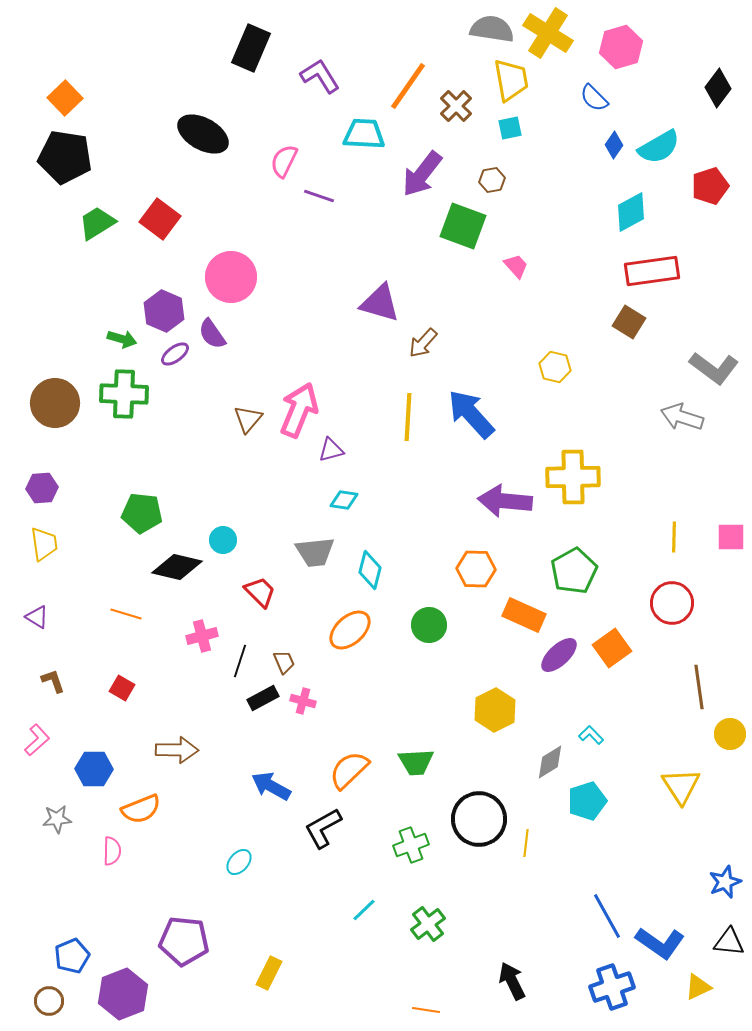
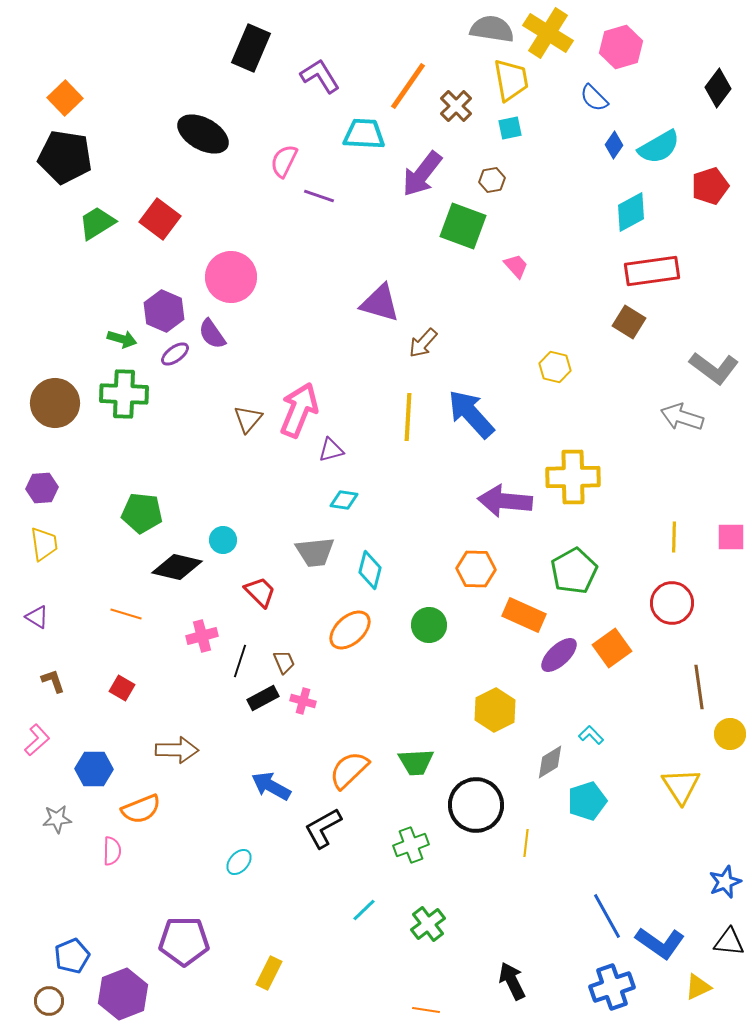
black circle at (479, 819): moved 3 px left, 14 px up
purple pentagon at (184, 941): rotated 6 degrees counterclockwise
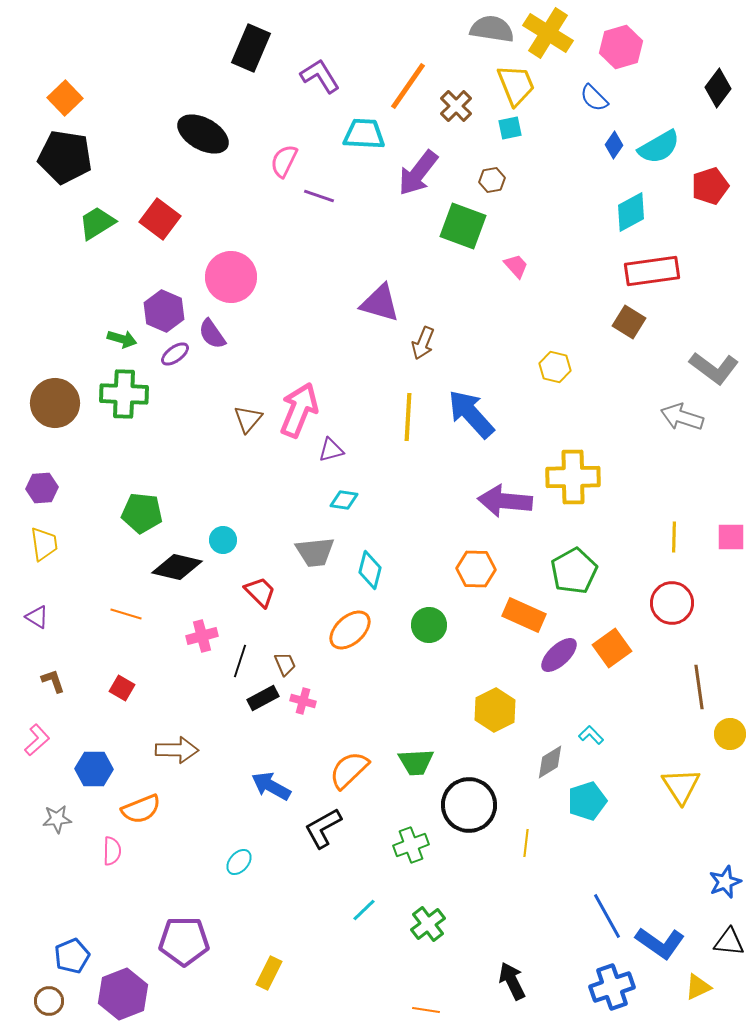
yellow trapezoid at (511, 80): moved 5 px right, 5 px down; rotated 12 degrees counterclockwise
purple arrow at (422, 174): moved 4 px left, 1 px up
brown arrow at (423, 343): rotated 20 degrees counterclockwise
brown trapezoid at (284, 662): moved 1 px right, 2 px down
black circle at (476, 805): moved 7 px left
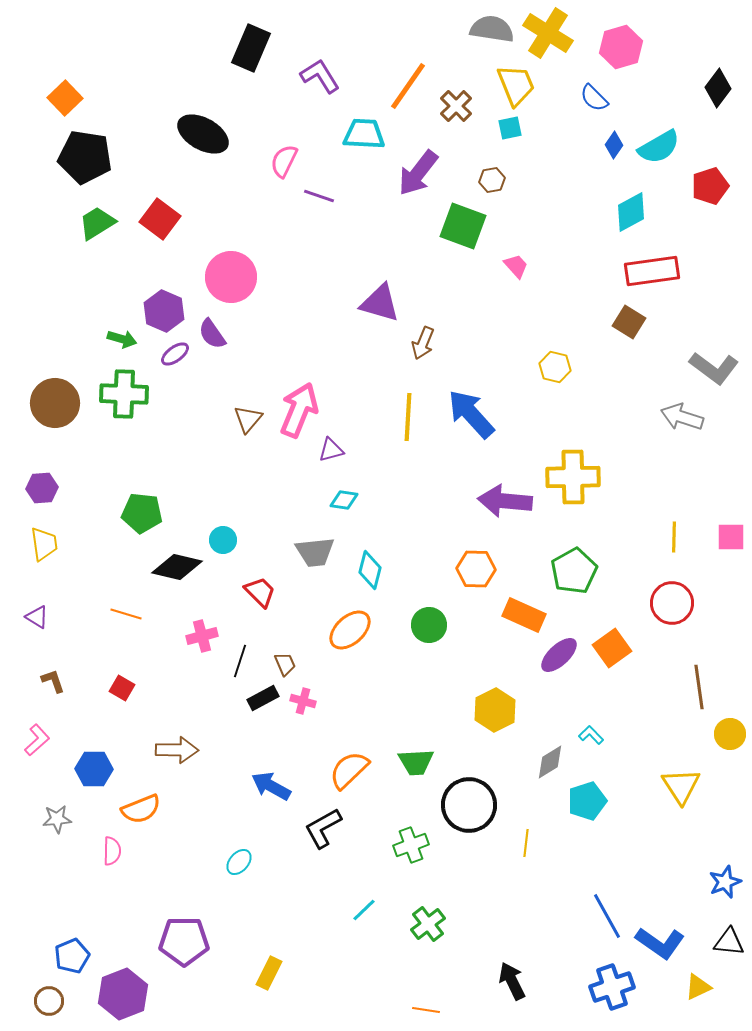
black pentagon at (65, 157): moved 20 px right
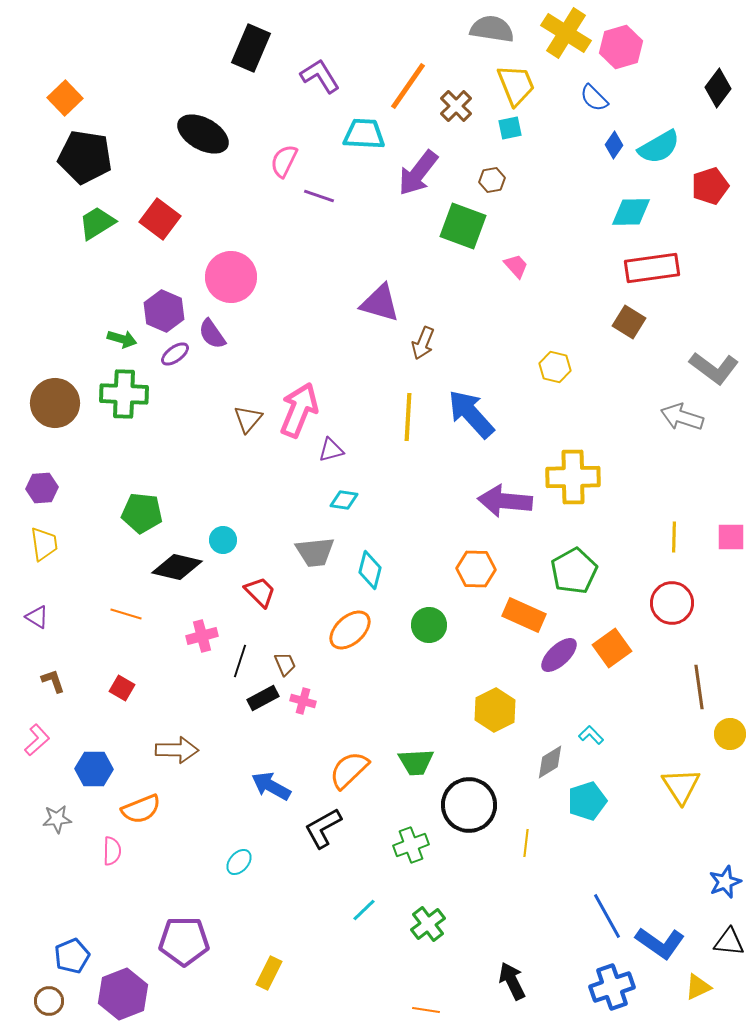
yellow cross at (548, 33): moved 18 px right
cyan diamond at (631, 212): rotated 27 degrees clockwise
red rectangle at (652, 271): moved 3 px up
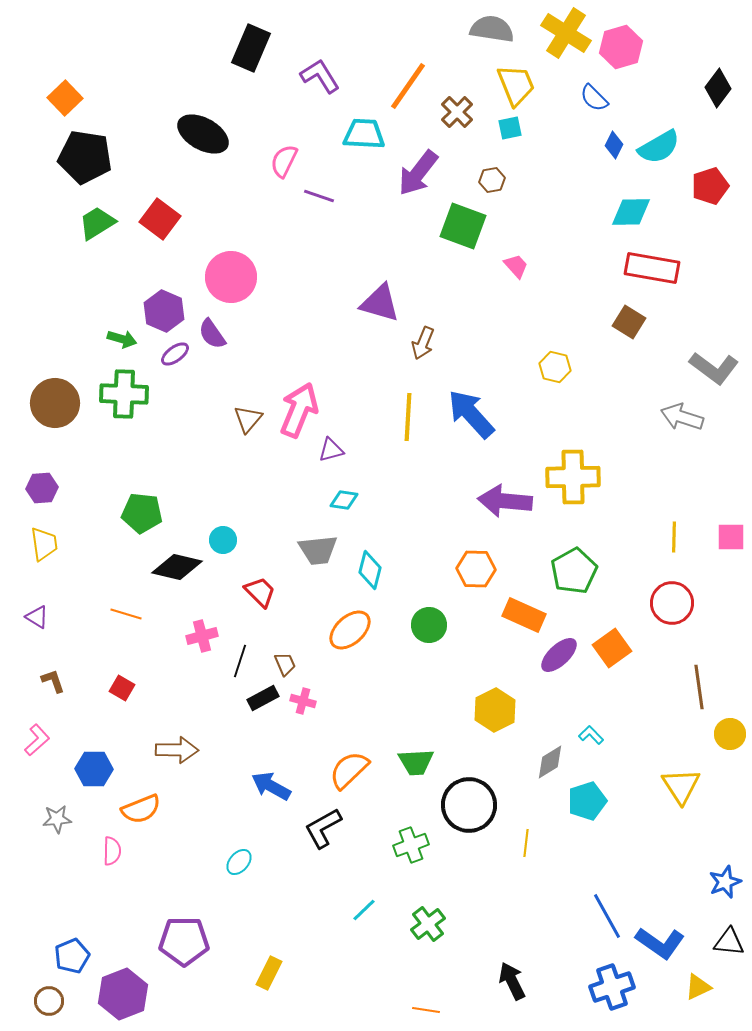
brown cross at (456, 106): moved 1 px right, 6 px down
blue diamond at (614, 145): rotated 8 degrees counterclockwise
red rectangle at (652, 268): rotated 18 degrees clockwise
gray trapezoid at (315, 552): moved 3 px right, 2 px up
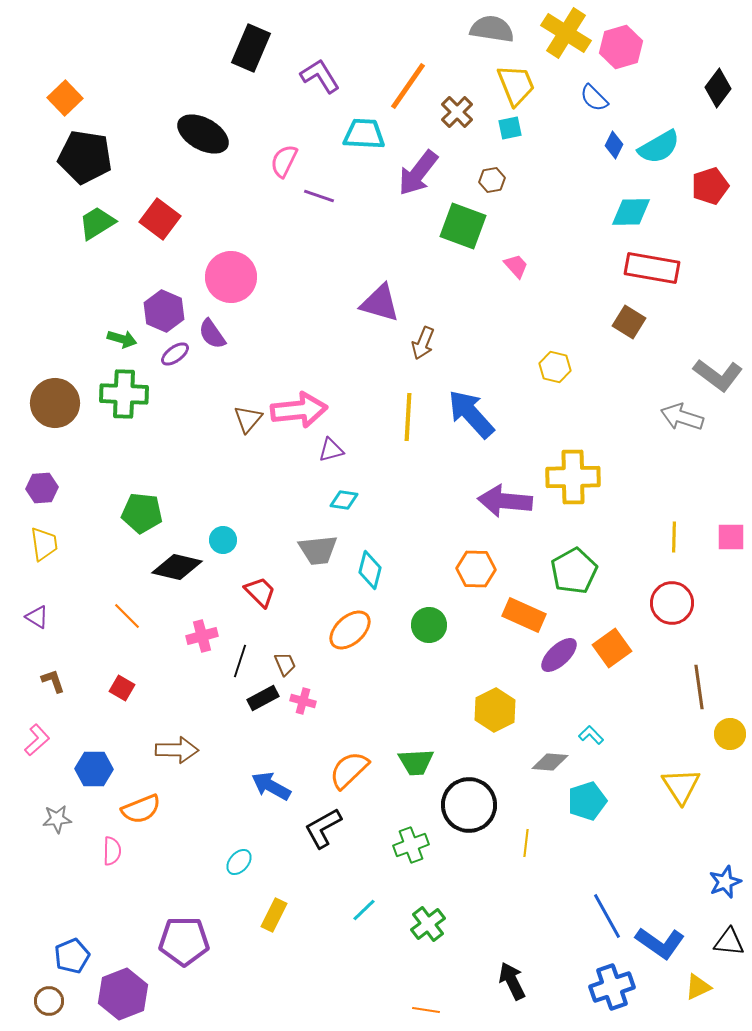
gray L-shape at (714, 368): moved 4 px right, 7 px down
pink arrow at (299, 410): rotated 62 degrees clockwise
orange line at (126, 614): moved 1 px right, 2 px down; rotated 28 degrees clockwise
gray diamond at (550, 762): rotated 36 degrees clockwise
yellow rectangle at (269, 973): moved 5 px right, 58 px up
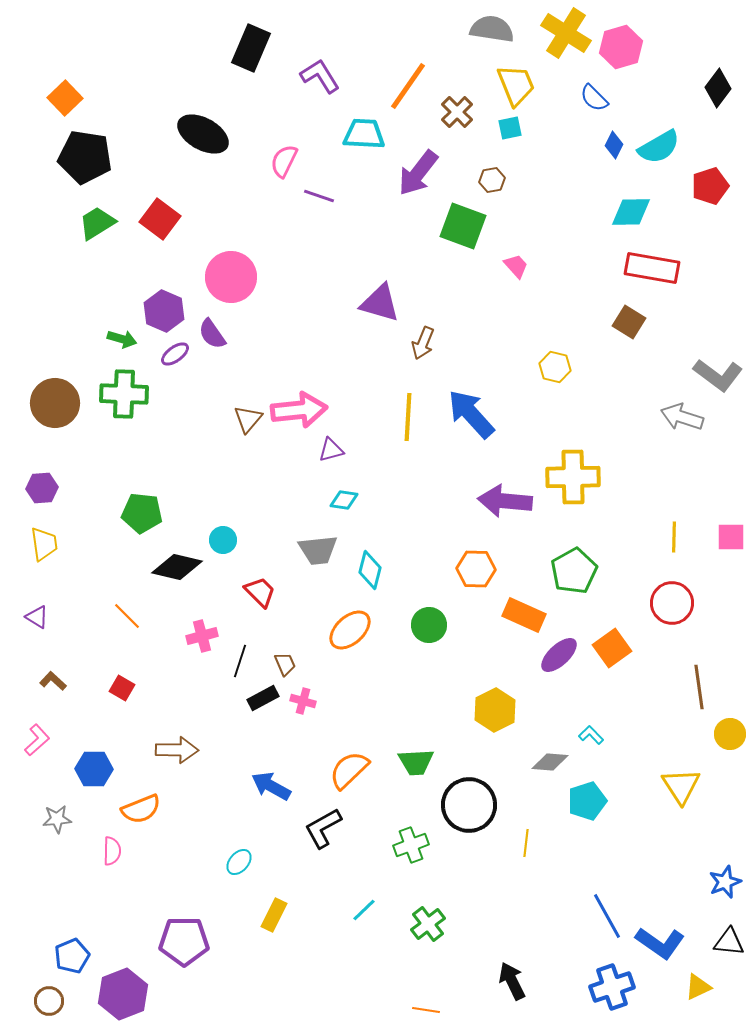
brown L-shape at (53, 681): rotated 28 degrees counterclockwise
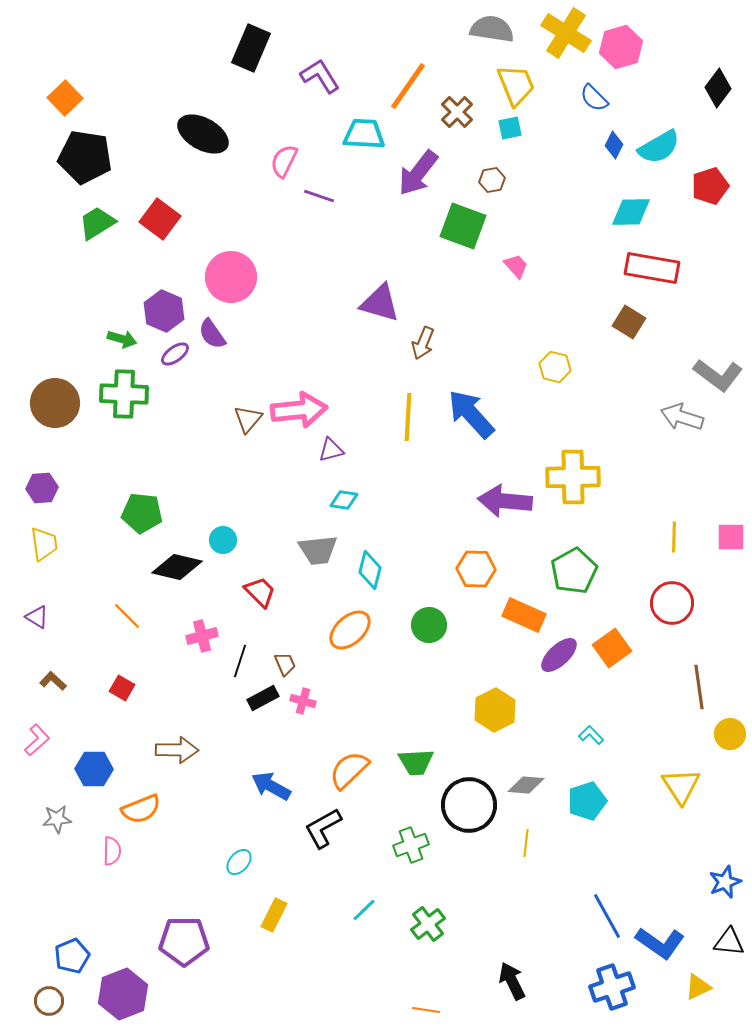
gray diamond at (550, 762): moved 24 px left, 23 px down
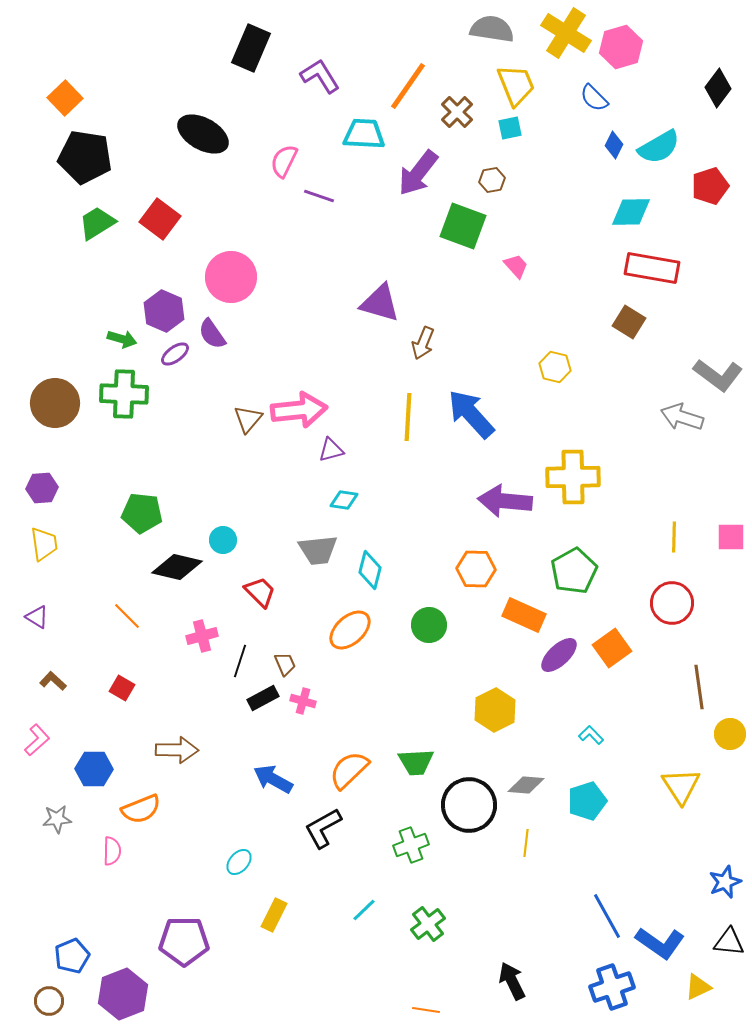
blue arrow at (271, 786): moved 2 px right, 7 px up
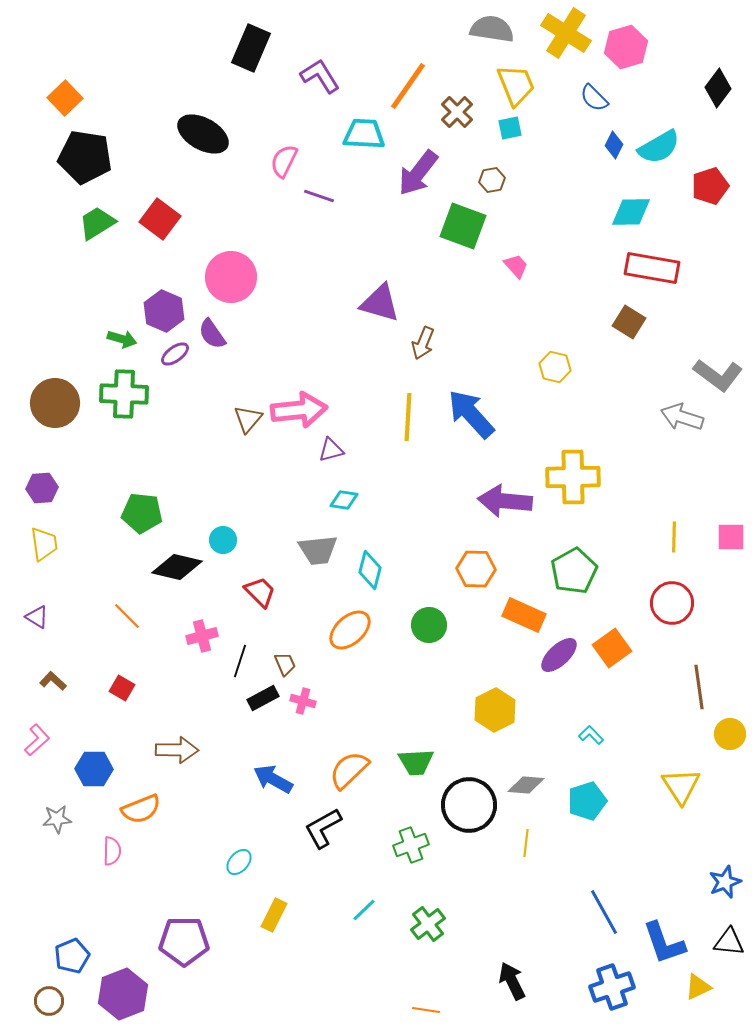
pink hexagon at (621, 47): moved 5 px right
blue line at (607, 916): moved 3 px left, 4 px up
blue L-shape at (660, 943): moved 4 px right; rotated 36 degrees clockwise
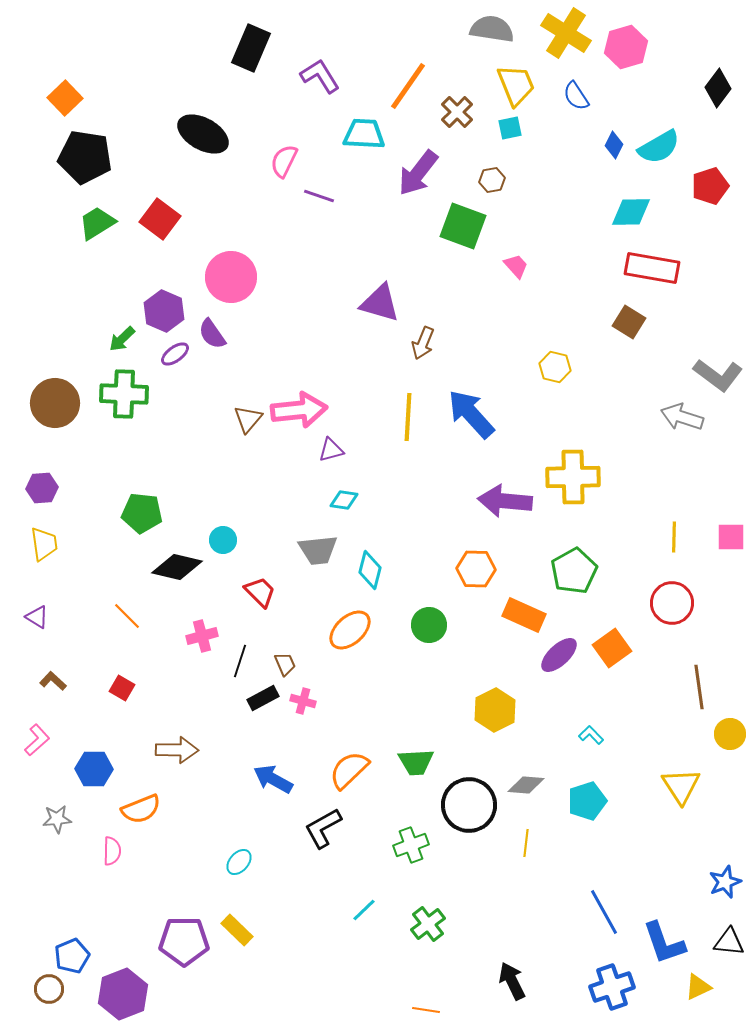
blue semicircle at (594, 98): moved 18 px left, 2 px up; rotated 12 degrees clockwise
green arrow at (122, 339): rotated 120 degrees clockwise
yellow rectangle at (274, 915): moved 37 px left, 15 px down; rotated 72 degrees counterclockwise
brown circle at (49, 1001): moved 12 px up
